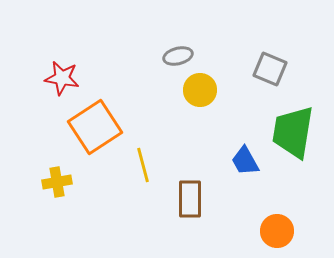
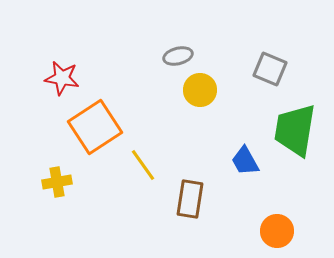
green trapezoid: moved 2 px right, 2 px up
yellow line: rotated 20 degrees counterclockwise
brown rectangle: rotated 9 degrees clockwise
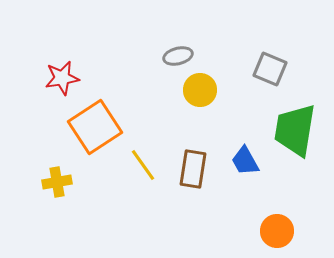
red star: rotated 20 degrees counterclockwise
brown rectangle: moved 3 px right, 30 px up
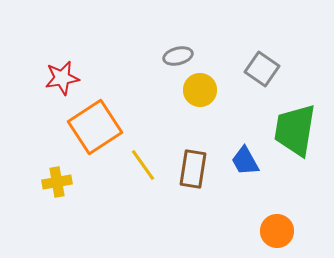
gray square: moved 8 px left; rotated 12 degrees clockwise
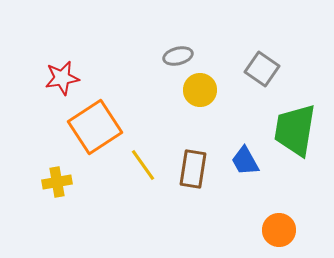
orange circle: moved 2 px right, 1 px up
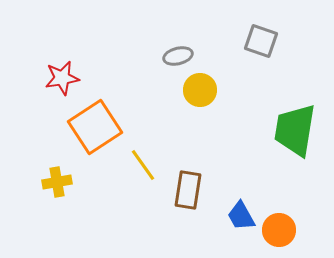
gray square: moved 1 px left, 28 px up; rotated 16 degrees counterclockwise
blue trapezoid: moved 4 px left, 55 px down
brown rectangle: moved 5 px left, 21 px down
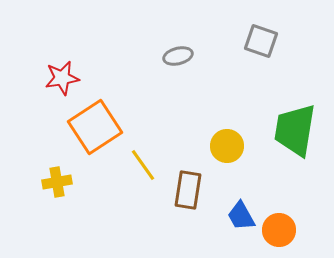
yellow circle: moved 27 px right, 56 px down
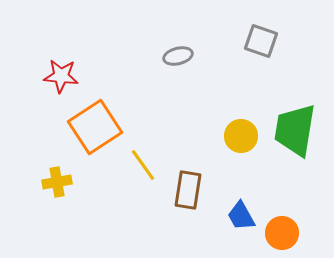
red star: moved 1 px left, 2 px up; rotated 16 degrees clockwise
yellow circle: moved 14 px right, 10 px up
orange circle: moved 3 px right, 3 px down
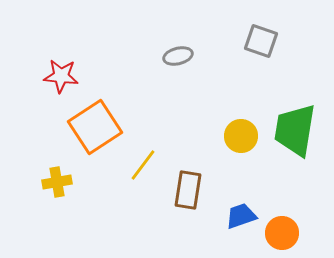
yellow line: rotated 72 degrees clockwise
blue trapezoid: rotated 100 degrees clockwise
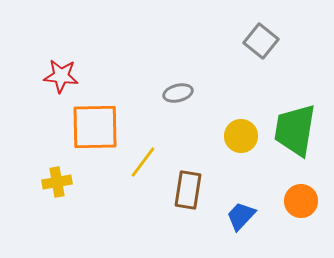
gray square: rotated 20 degrees clockwise
gray ellipse: moved 37 px down
orange square: rotated 32 degrees clockwise
yellow line: moved 3 px up
blue trapezoid: rotated 28 degrees counterclockwise
orange circle: moved 19 px right, 32 px up
